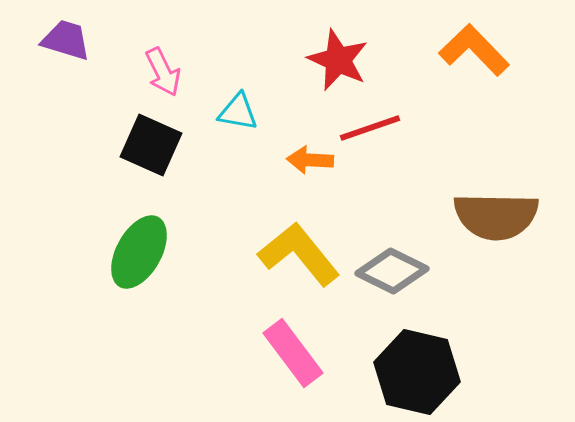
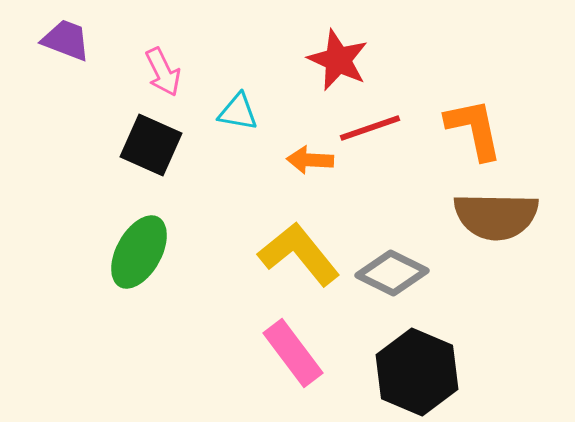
purple trapezoid: rotated 4 degrees clockwise
orange L-shape: moved 79 px down; rotated 32 degrees clockwise
gray diamond: moved 2 px down
black hexagon: rotated 10 degrees clockwise
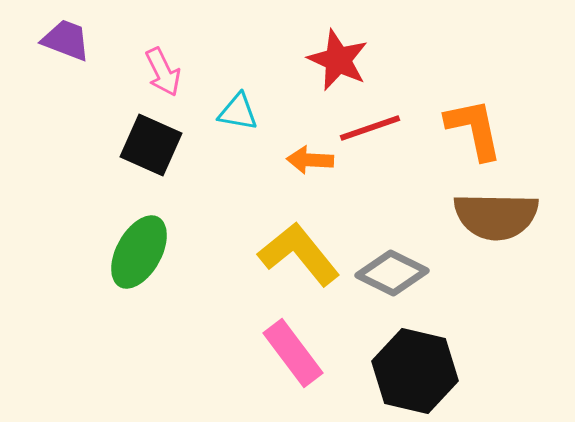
black hexagon: moved 2 px left, 1 px up; rotated 10 degrees counterclockwise
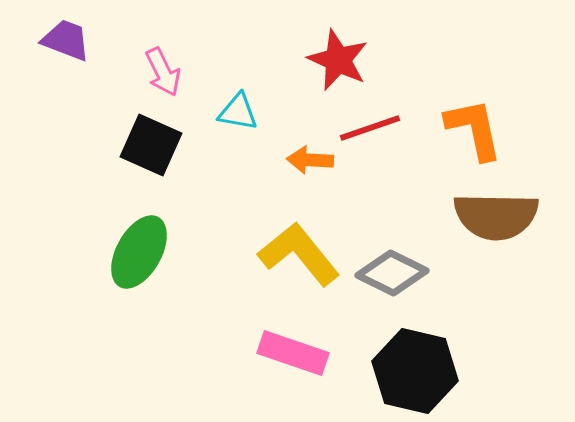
pink rectangle: rotated 34 degrees counterclockwise
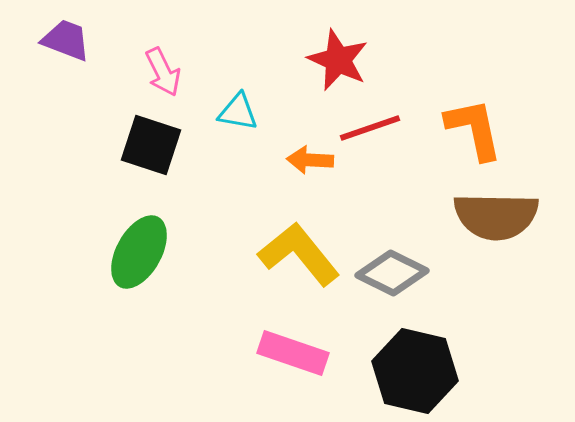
black square: rotated 6 degrees counterclockwise
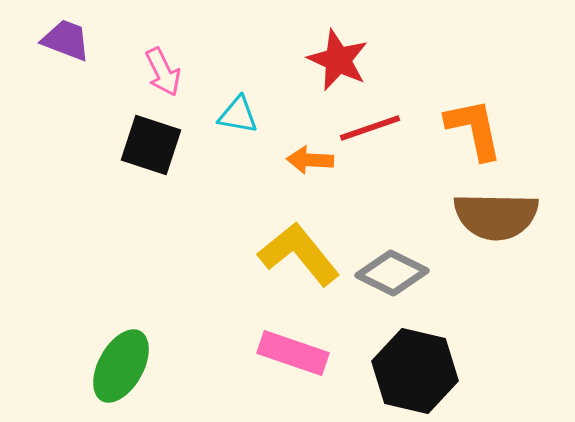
cyan triangle: moved 3 px down
green ellipse: moved 18 px left, 114 px down
